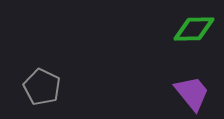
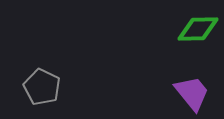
green diamond: moved 4 px right
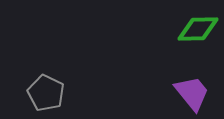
gray pentagon: moved 4 px right, 6 px down
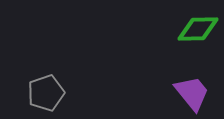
gray pentagon: rotated 27 degrees clockwise
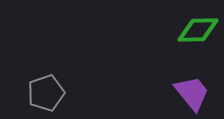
green diamond: moved 1 px down
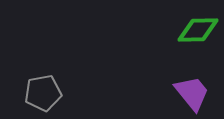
gray pentagon: moved 3 px left; rotated 9 degrees clockwise
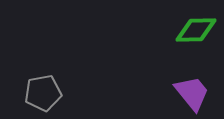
green diamond: moved 2 px left
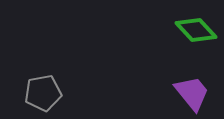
green diamond: rotated 48 degrees clockwise
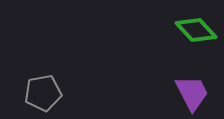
purple trapezoid: rotated 12 degrees clockwise
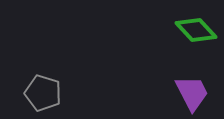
gray pentagon: rotated 27 degrees clockwise
